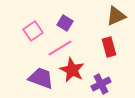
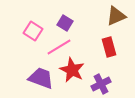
pink square: rotated 24 degrees counterclockwise
pink line: moved 1 px left, 1 px up
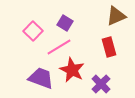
pink square: rotated 12 degrees clockwise
purple cross: rotated 18 degrees counterclockwise
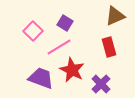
brown triangle: moved 1 px left
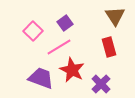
brown triangle: rotated 40 degrees counterclockwise
purple square: rotated 21 degrees clockwise
